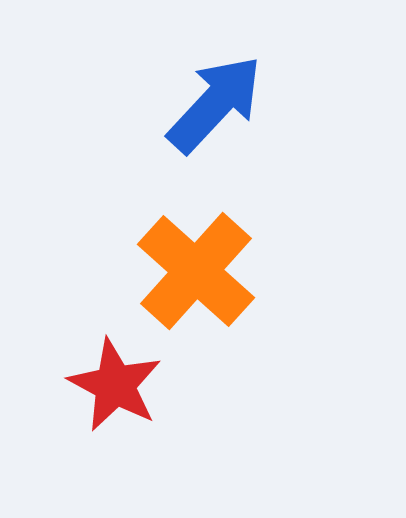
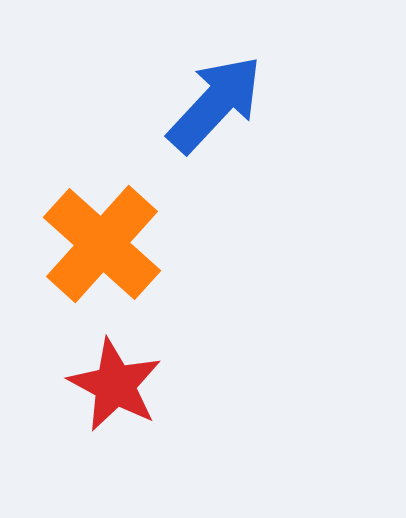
orange cross: moved 94 px left, 27 px up
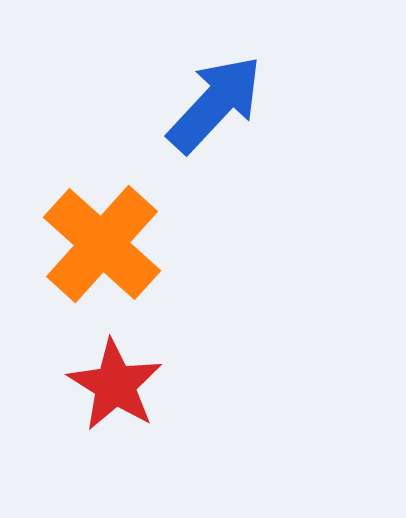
red star: rotated 4 degrees clockwise
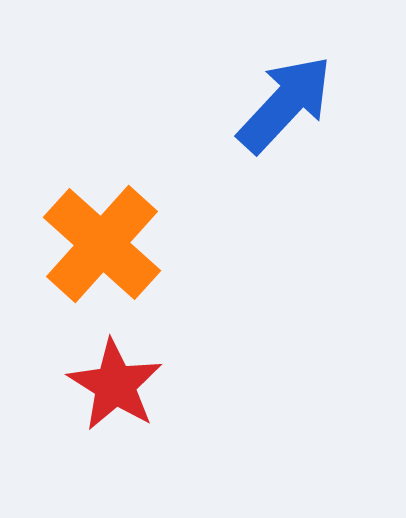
blue arrow: moved 70 px right
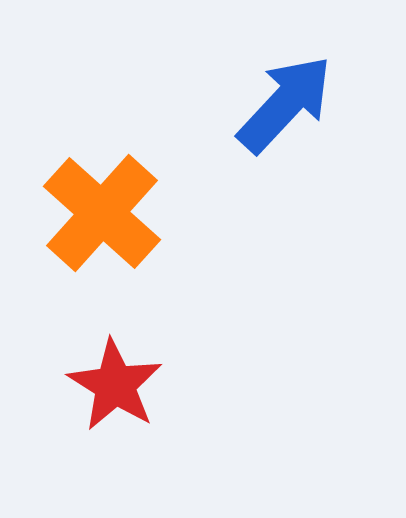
orange cross: moved 31 px up
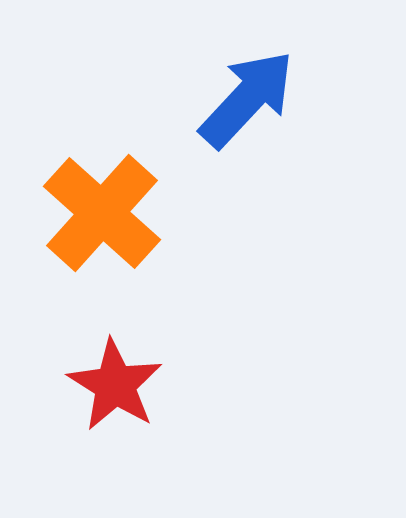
blue arrow: moved 38 px left, 5 px up
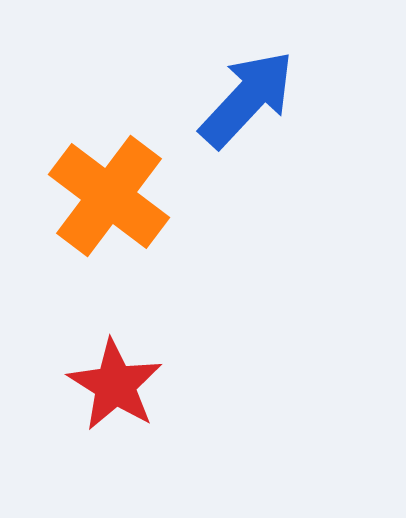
orange cross: moved 7 px right, 17 px up; rotated 5 degrees counterclockwise
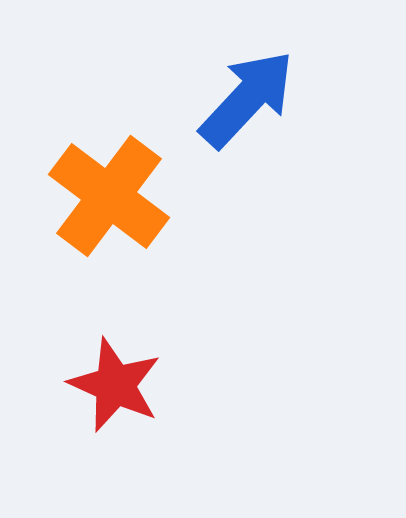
red star: rotated 8 degrees counterclockwise
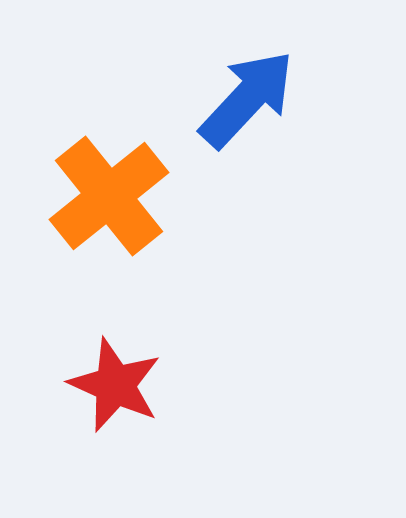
orange cross: rotated 14 degrees clockwise
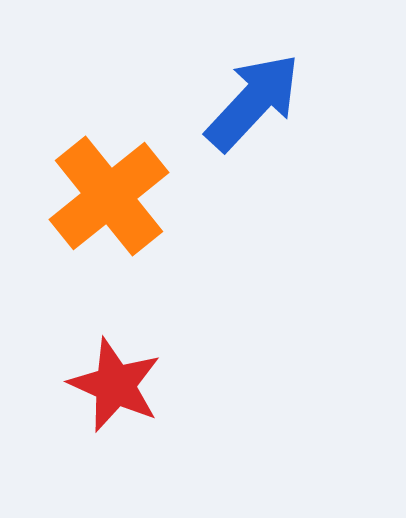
blue arrow: moved 6 px right, 3 px down
